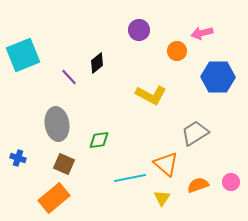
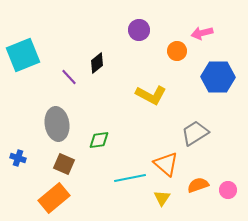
pink circle: moved 3 px left, 8 px down
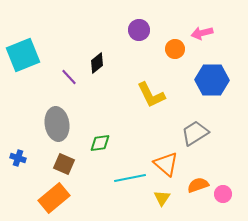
orange circle: moved 2 px left, 2 px up
blue hexagon: moved 6 px left, 3 px down
yellow L-shape: rotated 36 degrees clockwise
green diamond: moved 1 px right, 3 px down
pink circle: moved 5 px left, 4 px down
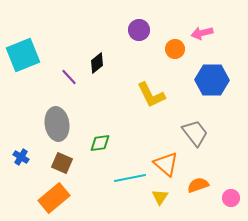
gray trapezoid: rotated 84 degrees clockwise
blue cross: moved 3 px right, 1 px up; rotated 14 degrees clockwise
brown square: moved 2 px left, 1 px up
pink circle: moved 8 px right, 4 px down
yellow triangle: moved 2 px left, 1 px up
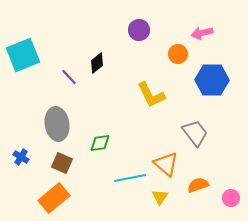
orange circle: moved 3 px right, 5 px down
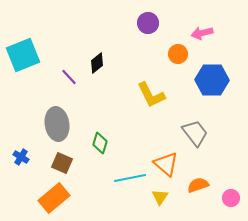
purple circle: moved 9 px right, 7 px up
green diamond: rotated 65 degrees counterclockwise
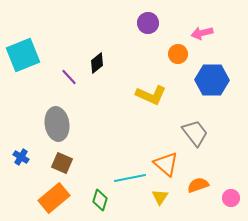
yellow L-shape: rotated 40 degrees counterclockwise
green diamond: moved 57 px down
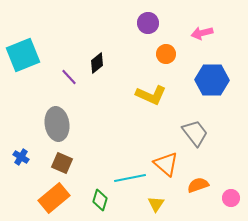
orange circle: moved 12 px left
yellow triangle: moved 4 px left, 7 px down
